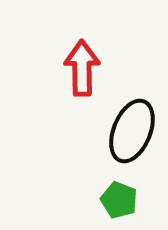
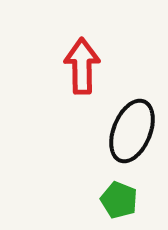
red arrow: moved 2 px up
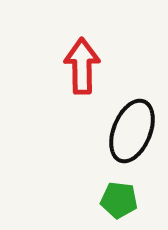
green pentagon: rotated 15 degrees counterclockwise
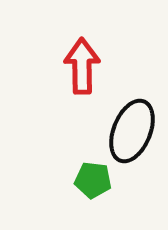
green pentagon: moved 26 px left, 20 px up
